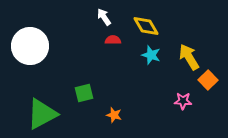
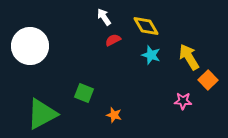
red semicircle: rotated 28 degrees counterclockwise
green square: rotated 36 degrees clockwise
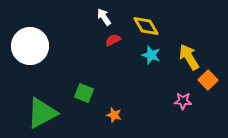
green triangle: moved 1 px up
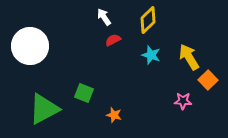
yellow diamond: moved 2 px right, 6 px up; rotated 76 degrees clockwise
green triangle: moved 2 px right, 4 px up
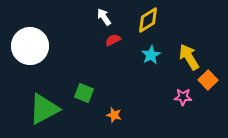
yellow diamond: rotated 12 degrees clockwise
cyan star: rotated 24 degrees clockwise
pink star: moved 4 px up
